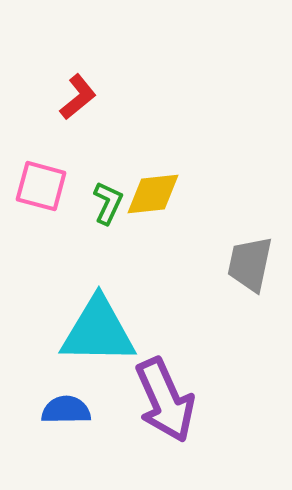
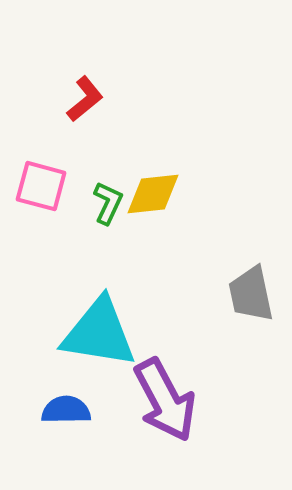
red L-shape: moved 7 px right, 2 px down
gray trapezoid: moved 1 px right, 30 px down; rotated 24 degrees counterclockwise
cyan triangle: moved 1 px right, 2 px down; rotated 8 degrees clockwise
purple arrow: rotated 4 degrees counterclockwise
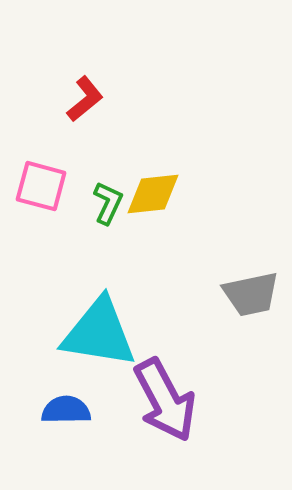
gray trapezoid: rotated 90 degrees counterclockwise
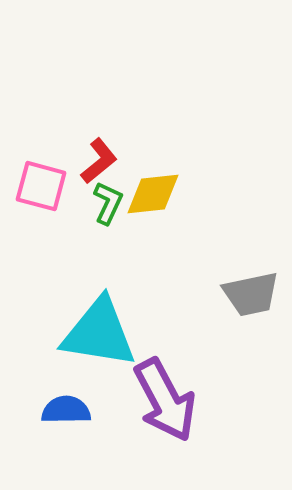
red L-shape: moved 14 px right, 62 px down
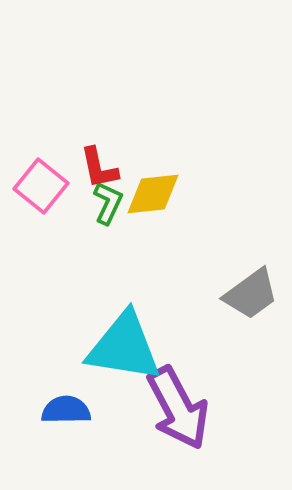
red L-shape: moved 7 px down; rotated 117 degrees clockwise
pink square: rotated 24 degrees clockwise
gray trapezoid: rotated 24 degrees counterclockwise
cyan triangle: moved 25 px right, 14 px down
purple arrow: moved 13 px right, 8 px down
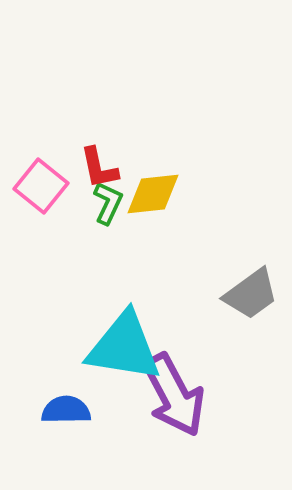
purple arrow: moved 4 px left, 13 px up
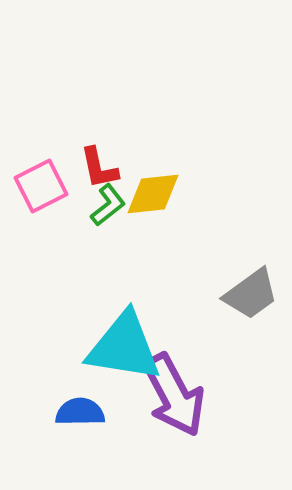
pink square: rotated 24 degrees clockwise
green L-shape: moved 2 px down; rotated 27 degrees clockwise
blue semicircle: moved 14 px right, 2 px down
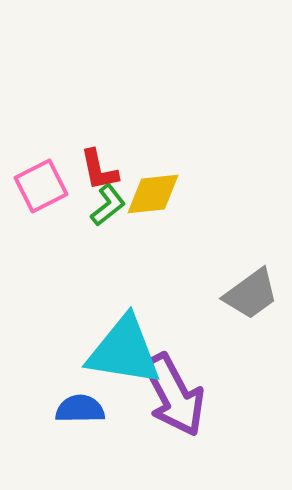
red L-shape: moved 2 px down
cyan triangle: moved 4 px down
blue semicircle: moved 3 px up
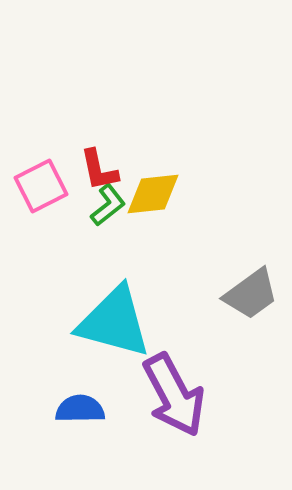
cyan triangle: moved 10 px left, 29 px up; rotated 6 degrees clockwise
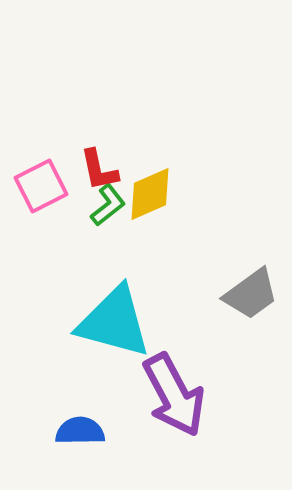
yellow diamond: moved 3 px left; rotated 18 degrees counterclockwise
blue semicircle: moved 22 px down
